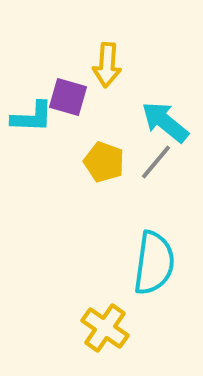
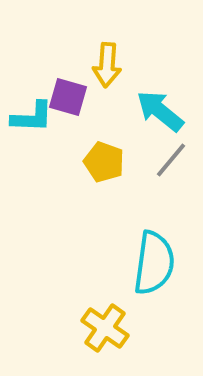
cyan arrow: moved 5 px left, 11 px up
gray line: moved 15 px right, 2 px up
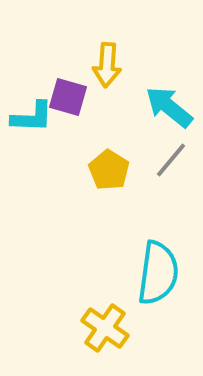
cyan arrow: moved 9 px right, 4 px up
yellow pentagon: moved 5 px right, 8 px down; rotated 12 degrees clockwise
cyan semicircle: moved 4 px right, 10 px down
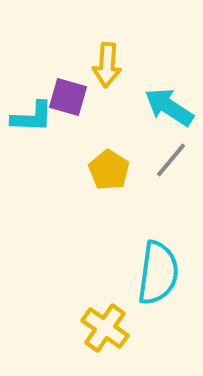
cyan arrow: rotated 6 degrees counterclockwise
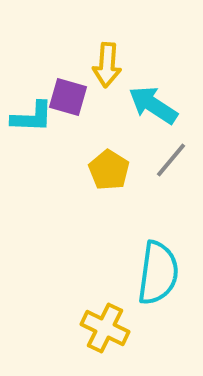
cyan arrow: moved 16 px left, 2 px up
yellow cross: rotated 9 degrees counterclockwise
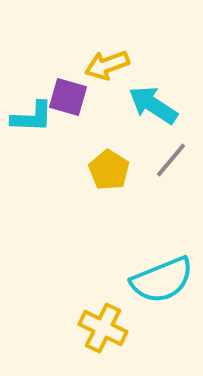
yellow arrow: rotated 66 degrees clockwise
cyan semicircle: moved 4 px right, 7 px down; rotated 60 degrees clockwise
yellow cross: moved 2 px left
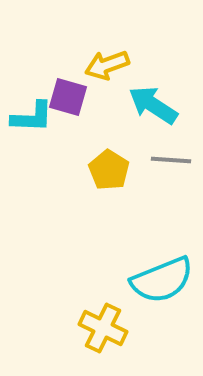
gray line: rotated 54 degrees clockwise
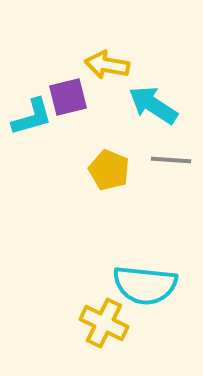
yellow arrow: rotated 30 degrees clockwise
purple square: rotated 30 degrees counterclockwise
cyan L-shape: rotated 18 degrees counterclockwise
yellow pentagon: rotated 9 degrees counterclockwise
cyan semicircle: moved 17 px left, 5 px down; rotated 28 degrees clockwise
yellow cross: moved 1 px right, 5 px up
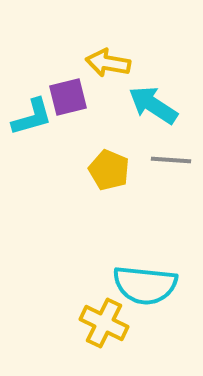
yellow arrow: moved 1 px right, 2 px up
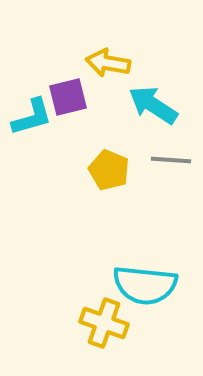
yellow cross: rotated 6 degrees counterclockwise
